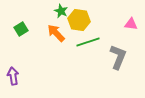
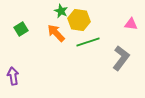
gray L-shape: moved 3 px right, 1 px down; rotated 15 degrees clockwise
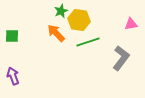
green star: rotated 24 degrees clockwise
pink triangle: rotated 16 degrees counterclockwise
green square: moved 9 px left, 7 px down; rotated 32 degrees clockwise
purple arrow: rotated 12 degrees counterclockwise
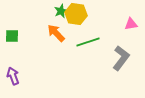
yellow hexagon: moved 3 px left, 6 px up
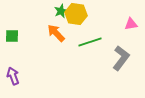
green line: moved 2 px right
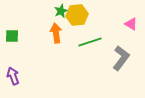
yellow hexagon: moved 1 px right, 1 px down; rotated 15 degrees counterclockwise
pink triangle: rotated 40 degrees clockwise
orange arrow: rotated 36 degrees clockwise
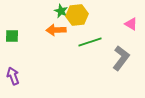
green star: rotated 24 degrees counterclockwise
orange arrow: moved 3 px up; rotated 84 degrees counterclockwise
